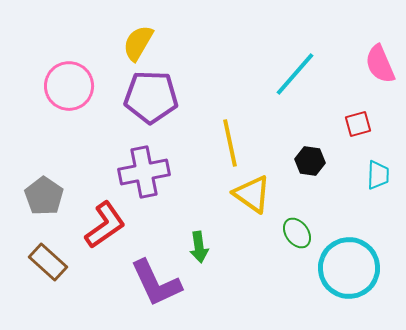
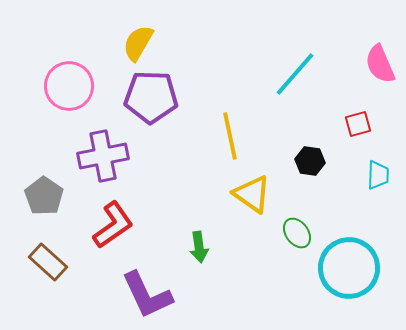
yellow line: moved 7 px up
purple cross: moved 41 px left, 16 px up
red L-shape: moved 8 px right
purple L-shape: moved 9 px left, 12 px down
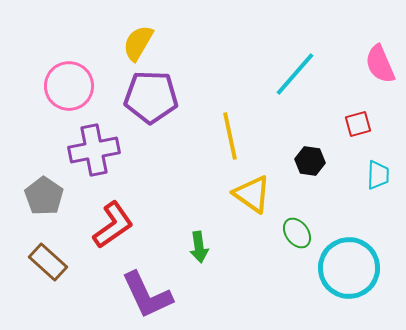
purple cross: moved 9 px left, 6 px up
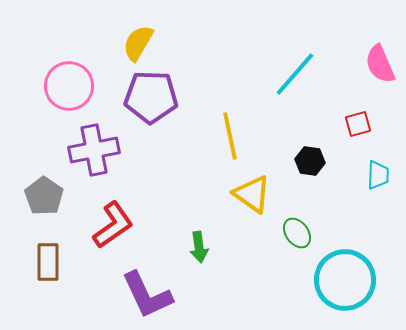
brown rectangle: rotated 48 degrees clockwise
cyan circle: moved 4 px left, 12 px down
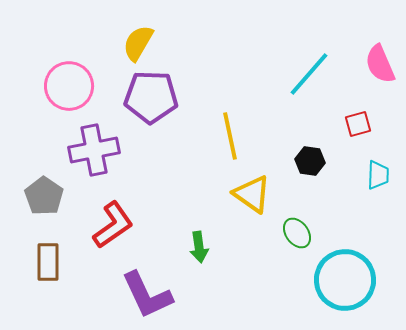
cyan line: moved 14 px right
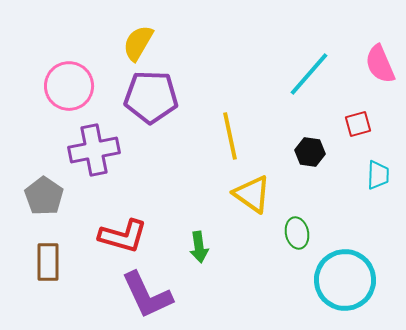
black hexagon: moved 9 px up
red L-shape: moved 10 px right, 11 px down; rotated 51 degrees clockwise
green ellipse: rotated 24 degrees clockwise
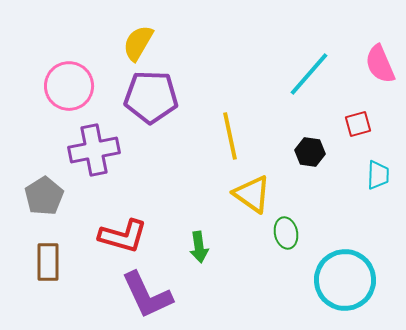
gray pentagon: rotated 6 degrees clockwise
green ellipse: moved 11 px left
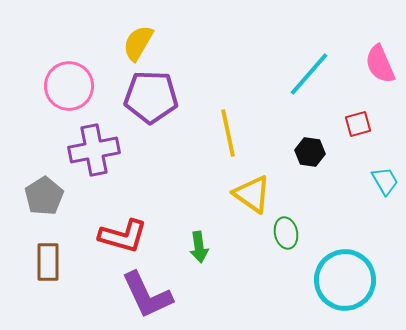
yellow line: moved 2 px left, 3 px up
cyan trapezoid: moved 7 px right, 6 px down; rotated 32 degrees counterclockwise
